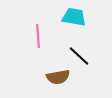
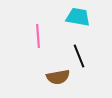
cyan trapezoid: moved 4 px right
black line: rotated 25 degrees clockwise
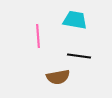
cyan trapezoid: moved 3 px left, 3 px down
black line: rotated 60 degrees counterclockwise
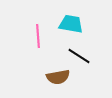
cyan trapezoid: moved 4 px left, 4 px down
black line: rotated 25 degrees clockwise
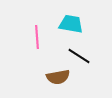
pink line: moved 1 px left, 1 px down
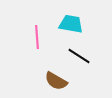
brown semicircle: moved 2 px left, 4 px down; rotated 40 degrees clockwise
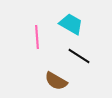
cyan trapezoid: rotated 20 degrees clockwise
